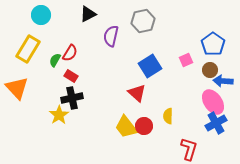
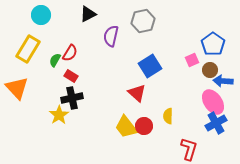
pink square: moved 6 px right
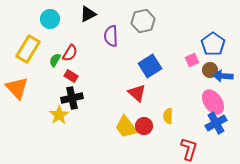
cyan circle: moved 9 px right, 4 px down
purple semicircle: rotated 15 degrees counterclockwise
blue arrow: moved 5 px up
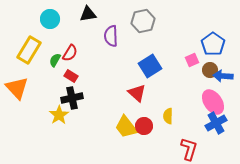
black triangle: rotated 18 degrees clockwise
yellow rectangle: moved 1 px right, 1 px down
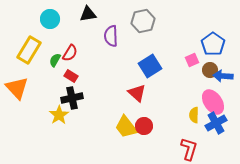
yellow semicircle: moved 26 px right, 1 px up
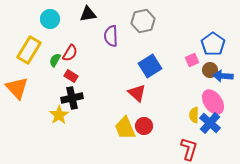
blue cross: moved 6 px left; rotated 20 degrees counterclockwise
yellow trapezoid: moved 1 px left, 1 px down; rotated 15 degrees clockwise
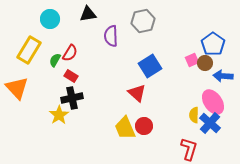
brown circle: moved 5 px left, 7 px up
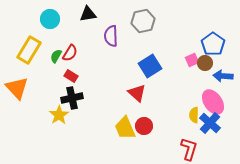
green semicircle: moved 1 px right, 4 px up
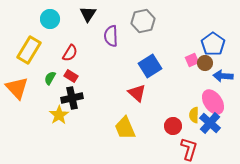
black triangle: rotated 48 degrees counterclockwise
green semicircle: moved 6 px left, 22 px down
red circle: moved 29 px right
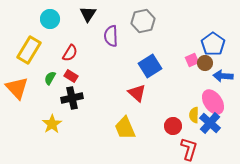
yellow star: moved 7 px left, 9 px down
